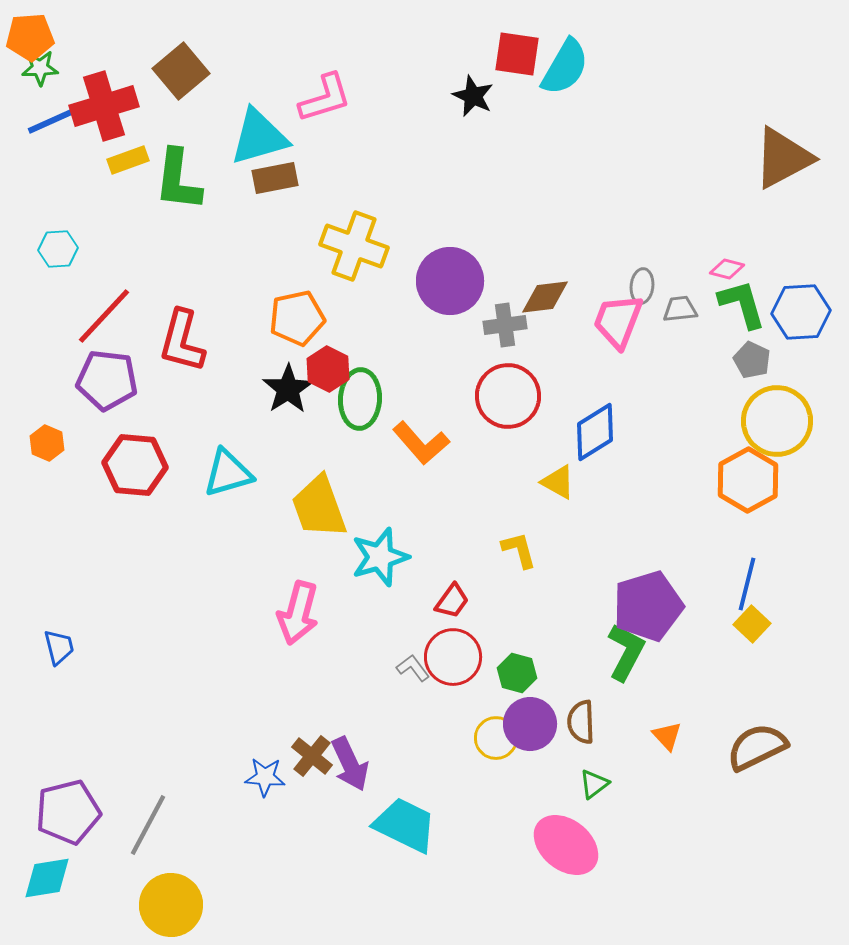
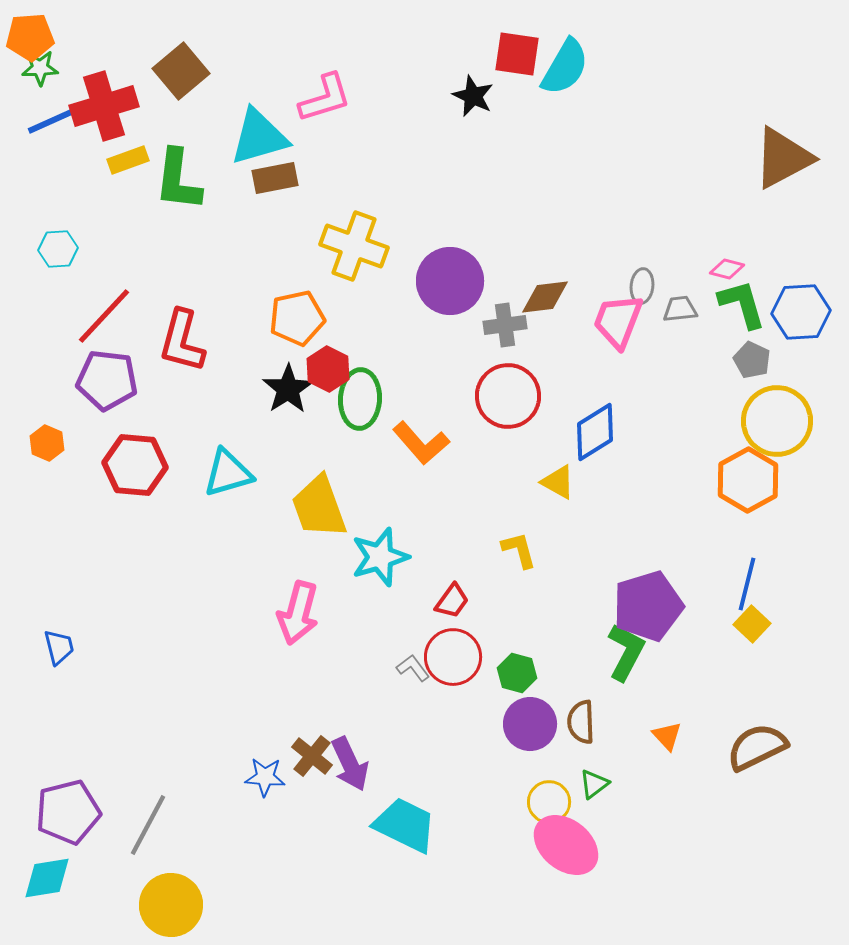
yellow circle at (496, 738): moved 53 px right, 64 px down
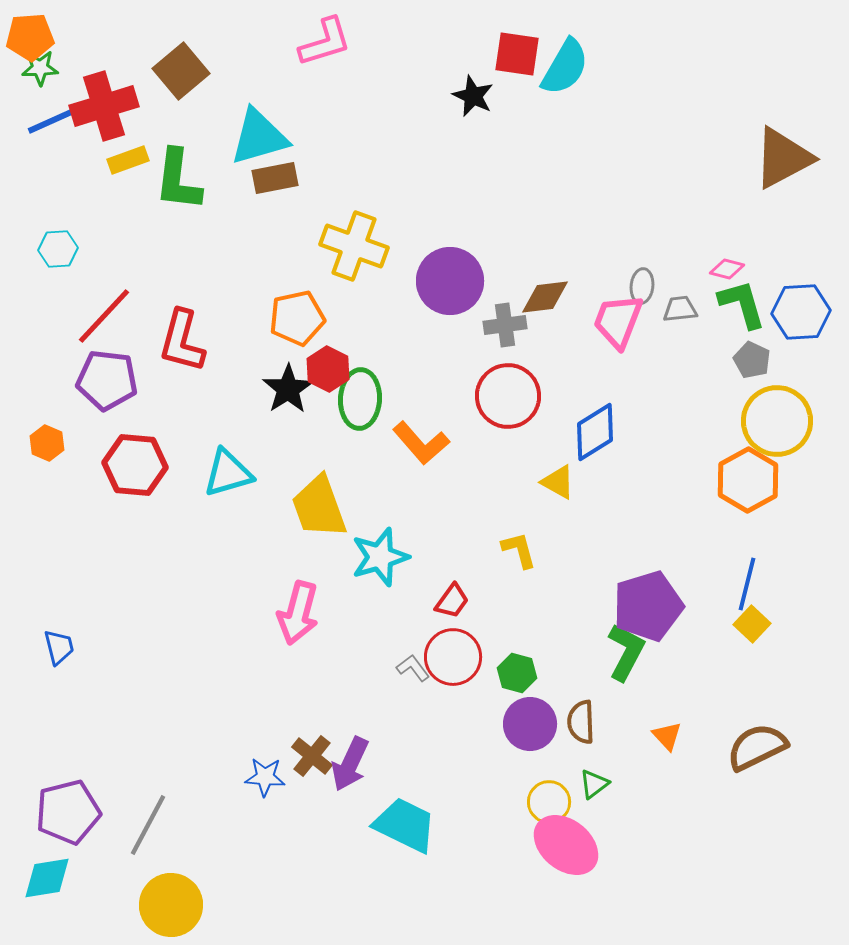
pink L-shape at (325, 98): moved 56 px up
purple arrow at (350, 764): rotated 50 degrees clockwise
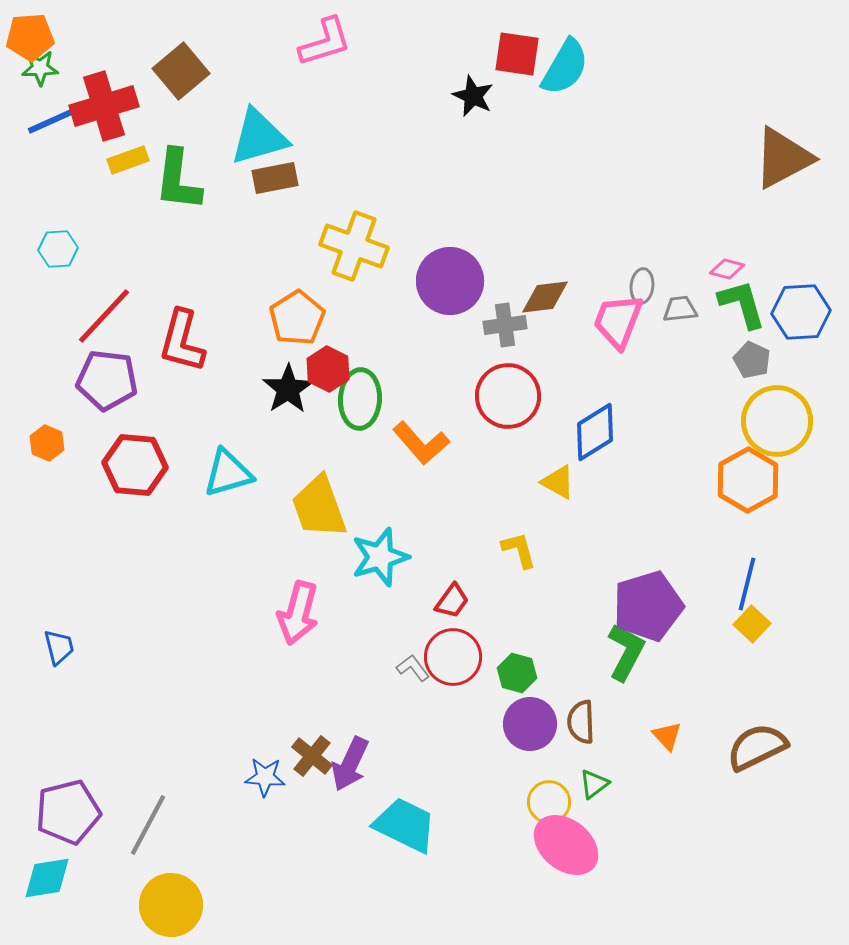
orange pentagon at (297, 318): rotated 20 degrees counterclockwise
